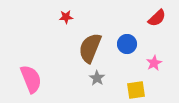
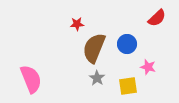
red star: moved 11 px right, 7 px down
brown semicircle: moved 4 px right
pink star: moved 6 px left, 4 px down; rotated 28 degrees counterclockwise
yellow square: moved 8 px left, 4 px up
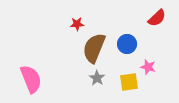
yellow square: moved 1 px right, 4 px up
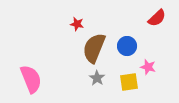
red star: rotated 16 degrees clockwise
blue circle: moved 2 px down
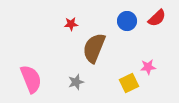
red star: moved 6 px left; rotated 16 degrees counterclockwise
blue circle: moved 25 px up
pink star: rotated 21 degrees counterclockwise
gray star: moved 21 px left, 4 px down; rotated 21 degrees clockwise
yellow square: moved 1 px down; rotated 18 degrees counterclockwise
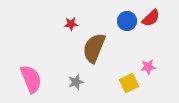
red semicircle: moved 6 px left
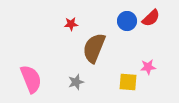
yellow square: moved 1 px left, 1 px up; rotated 30 degrees clockwise
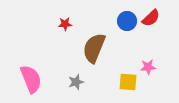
red star: moved 6 px left
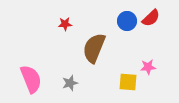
gray star: moved 6 px left, 1 px down
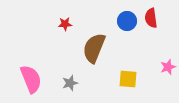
red semicircle: rotated 126 degrees clockwise
pink star: moved 20 px right; rotated 14 degrees counterclockwise
yellow square: moved 3 px up
